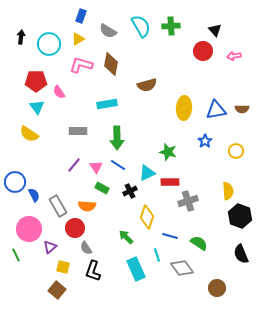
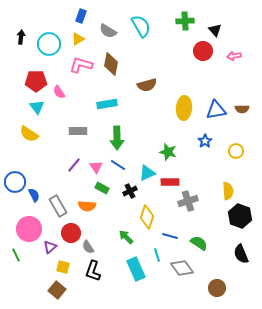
green cross at (171, 26): moved 14 px right, 5 px up
red circle at (75, 228): moved 4 px left, 5 px down
gray semicircle at (86, 248): moved 2 px right, 1 px up
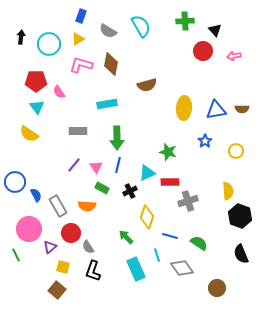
blue line at (118, 165): rotated 70 degrees clockwise
blue semicircle at (34, 195): moved 2 px right
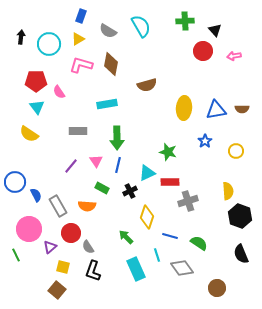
purple line at (74, 165): moved 3 px left, 1 px down
pink triangle at (96, 167): moved 6 px up
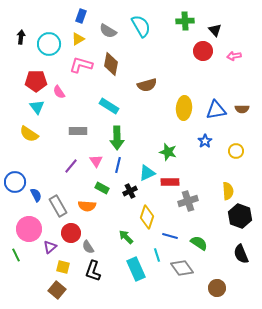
cyan rectangle at (107, 104): moved 2 px right, 2 px down; rotated 42 degrees clockwise
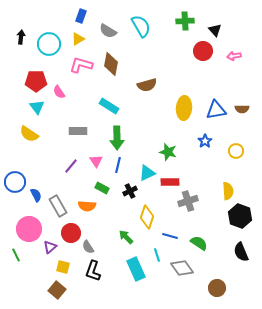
black semicircle at (241, 254): moved 2 px up
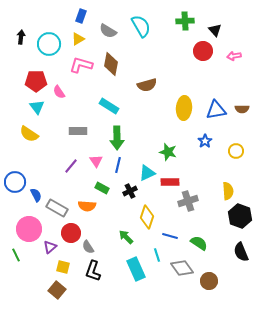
gray rectangle at (58, 206): moved 1 px left, 2 px down; rotated 30 degrees counterclockwise
brown circle at (217, 288): moved 8 px left, 7 px up
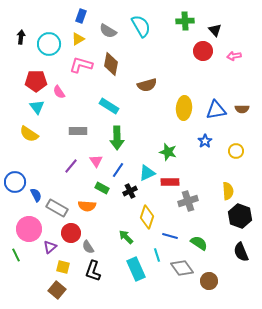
blue line at (118, 165): moved 5 px down; rotated 21 degrees clockwise
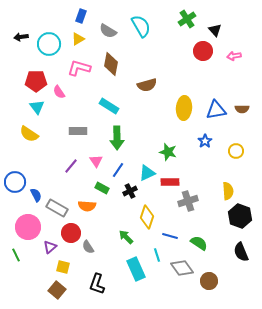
green cross at (185, 21): moved 2 px right, 2 px up; rotated 30 degrees counterclockwise
black arrow at (21, 37): rotated 104 degrees counterclockwise
pink L-shape at (81, 65): moved 2 px left, 3 px down
pink circle at (29, 229): moved 1 px left, 2 px up
black L-shape at (93, 271): moved 4 px right, 13 px down
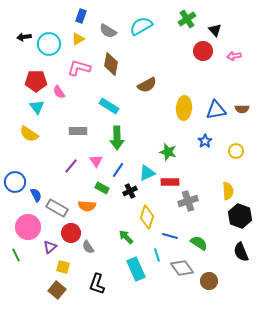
cyan semicircle at (141, 26): rotated 90 degrees counterclockwise
black arrow at (21, 37): moved 3 px right
brown semicircle at (147, 85): rotated 12 degrees counterclockwise
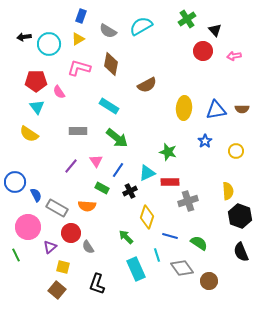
green arrow at (117, 138): rotated 50 degrees counterclockwise
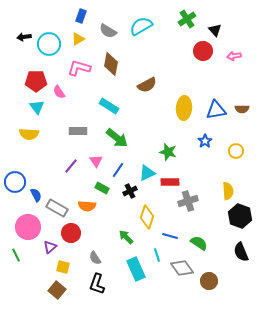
yellow semicircle at (29, 134): rotated 30 degrees counterclockwise
gray semicircle at (88, 247): moved 7 px right, 11 px down
